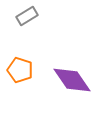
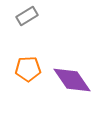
orange pentagon: moved 8 px right, 1 px up; rotated 20 degrees counterclockwise
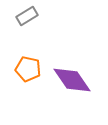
orange pentagon: rotated 15 degrees clockwise
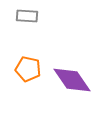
gray rectangle: rotated 35 degrees clockwise
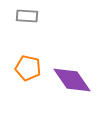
orange pentagon: moved 1 px up
